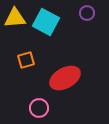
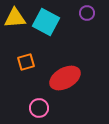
orange square: moved 2 px down
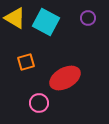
purple circle: moved 1 px right, 5 px down
yellow triangle: rotated 35 degrees clockwise
pink circle: moved 5 px up
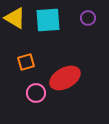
cyan square: moved 2 px right, 2 px up; rotated 32 degrees counterclockwise
pink circle: moved 3 px left, 10 px up
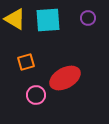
yellow triangle: moved 1 px down
pink circle: moved 2 px down
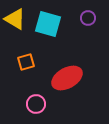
cyan square: moved 4 px down; rotated 20 degrees clockwise
red ellipse: moved 2 px right
pink circle: moved 9 px down
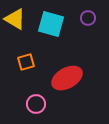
cyan square: moved 3 px right
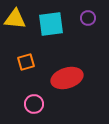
yellow triangle: rotated 25 degrees counterclockwise
cyan square: rotated 24 degrees counterclockwise
red ellipse: rotated 12 degrees clockwise
pink circle: moved 2 px left
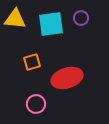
purple circle: moved 7 px left
orange square: moved 6 px right
pink circle: moved 2 px right
